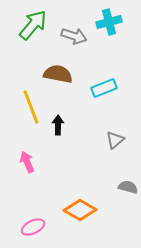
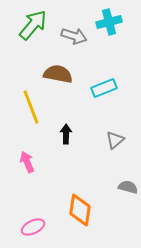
black arrow: moved 8 px right, 9 px down
orange diamond: rotated 68 degrees clockwise
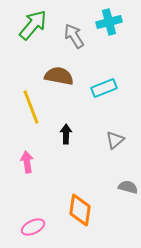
gray arrow: rotated 140 degrees counterclockwise
brown semicircle: moved 1 px right, 2 px down
pink arrow: rotated 15 degrees clockwise
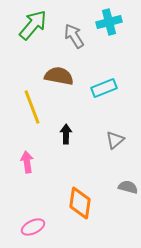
yellow line: moved 1 px right
orange diamond: moved 7 px up
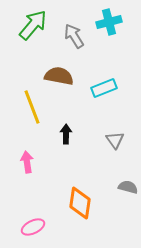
gray triangle: rotated 24 degrees counterclockwise
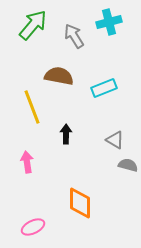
gray triangle: rotated 24 degrees counterclockwise
gray semicircle: moved 22 px up
orange diamond: rotated 8 degrees counterclockwise
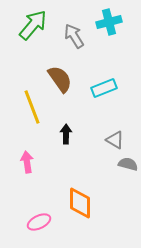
brown semicircle: moved 1 px right, 3 px down; rotated 44 degrees clockwise
gray semicircle: moved 1 px up
pink ellipse: moved 6 px right, 5 px up
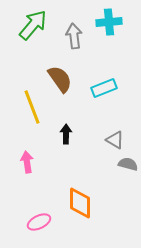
cyan cross: rotated 10 degrees clockwise
gray arrow: rotated 25 degrees clockwise
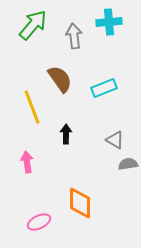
gray semicircle: rotated 24 degrees counterclockwise
